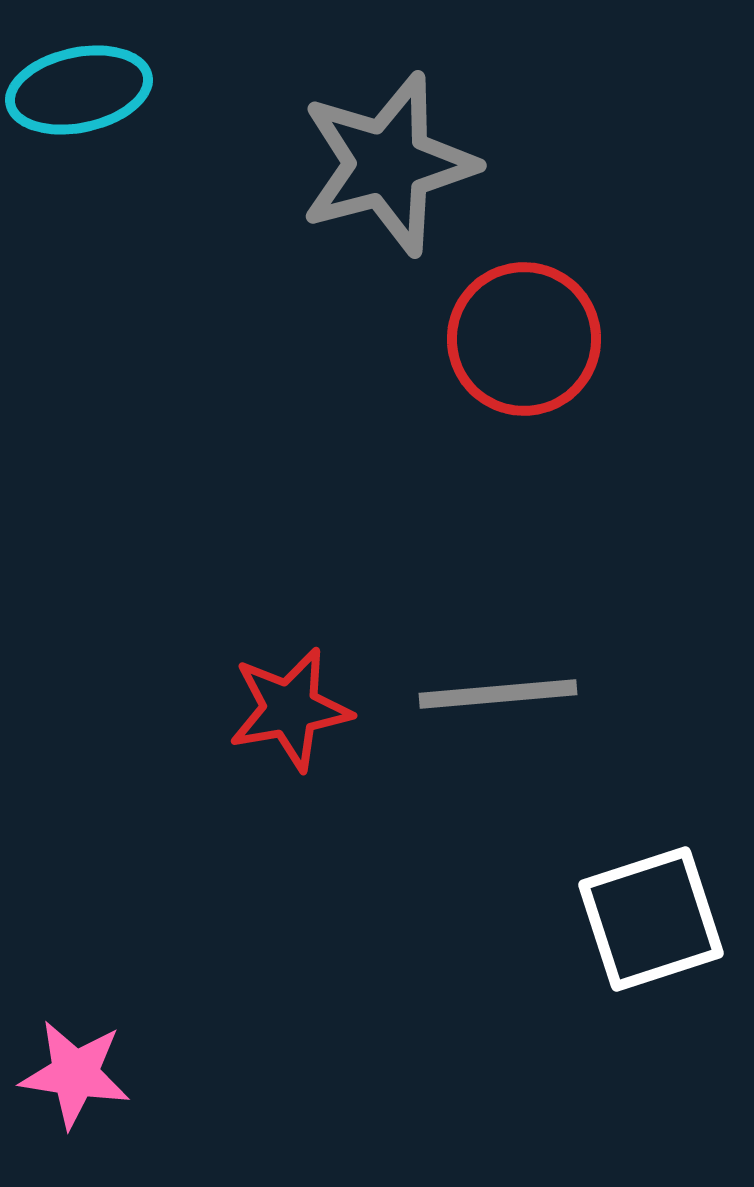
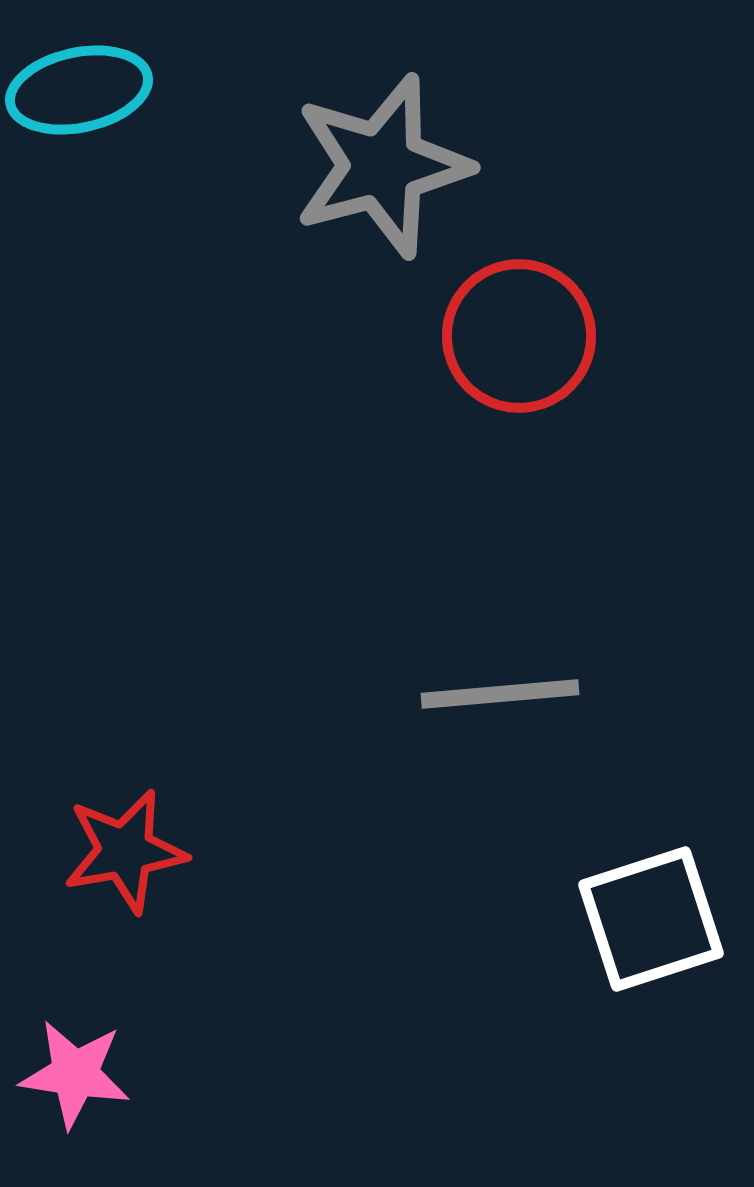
gray star: moved 6 px left, 2 px down
red circle: moved 5 px left, 3 px up
gray line: moved 2 px right
red star: moved 165 px left, 142 px down
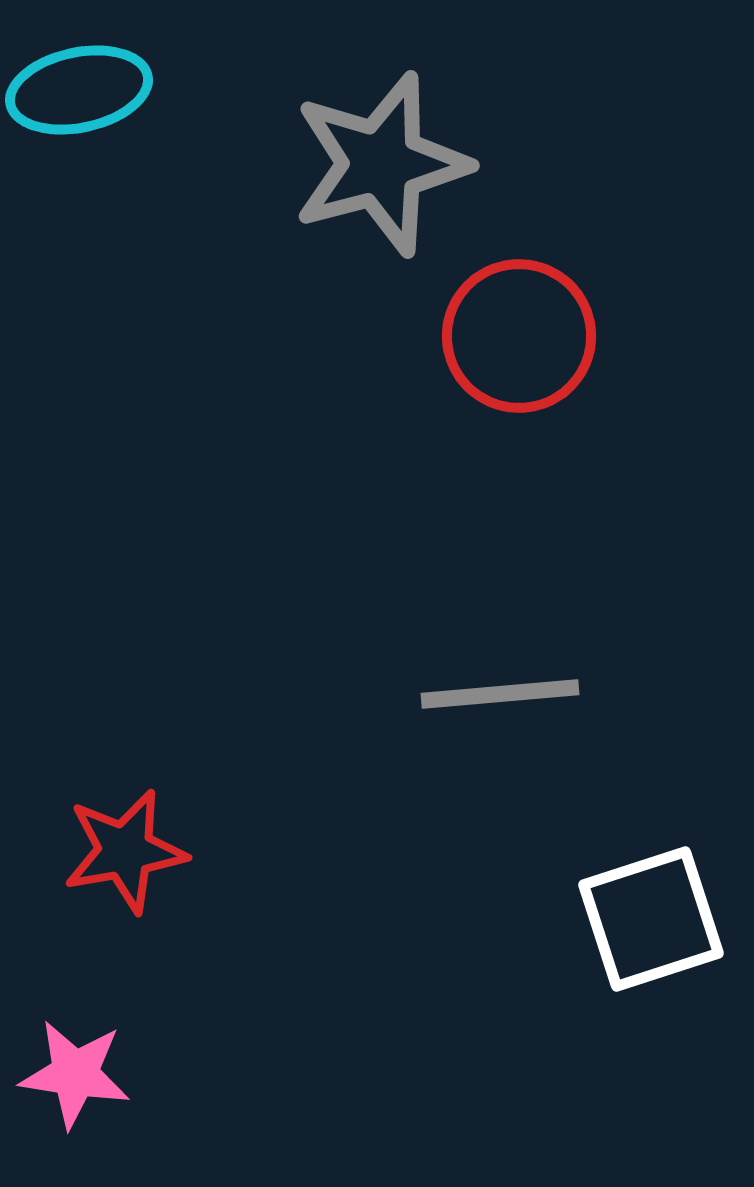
gray star: moved 1 px left, 2 px up
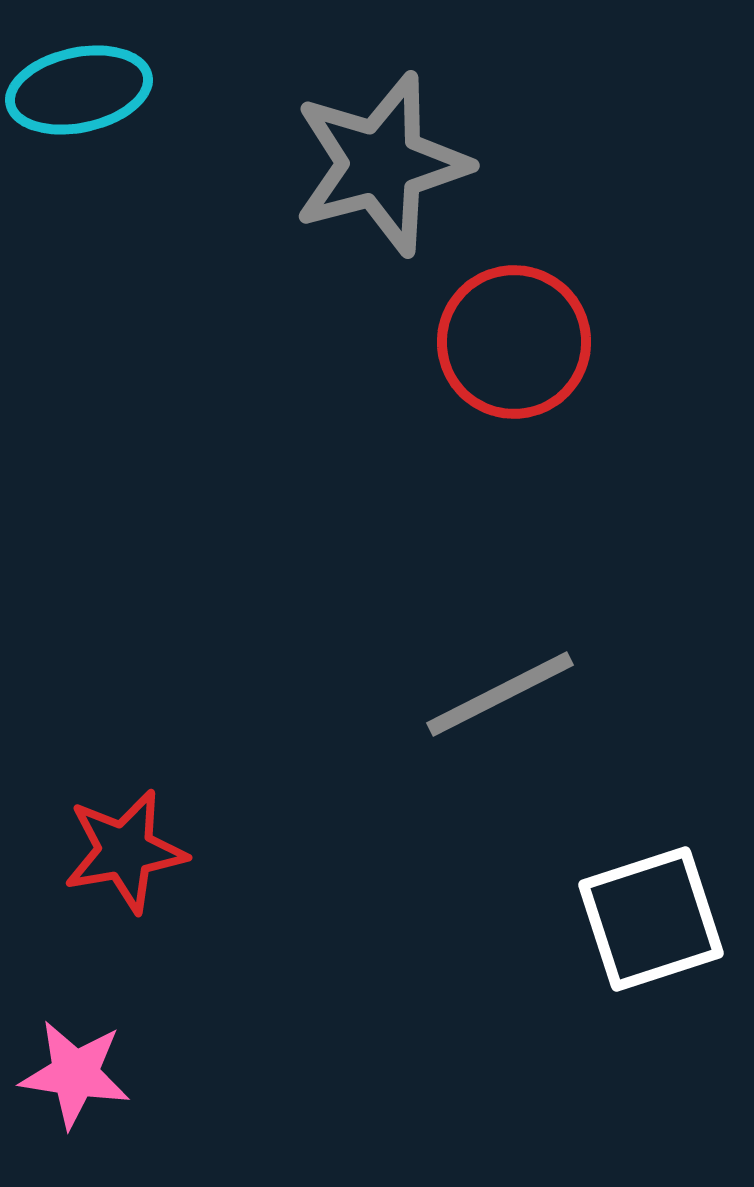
red circle: moved 5 px left, 6 px down
gray line: rotated 22 degrees counterclockwise
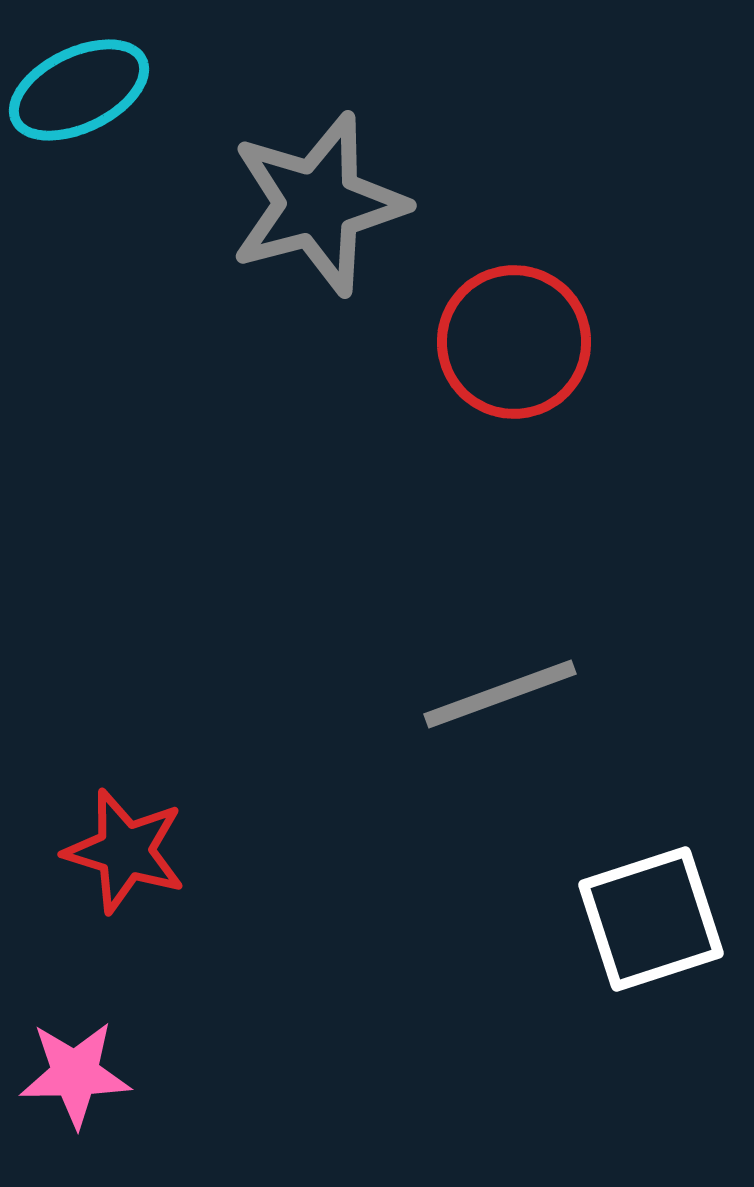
cyan ellipse: rotated 14 degrees counterclockwise
gray star: moved 63 px left, 40 px down
gray line: rotated 7 degrees clockwise
red star: rotated 27 degrees clockwise
pink star: rotated 10 degrees counterclockwise
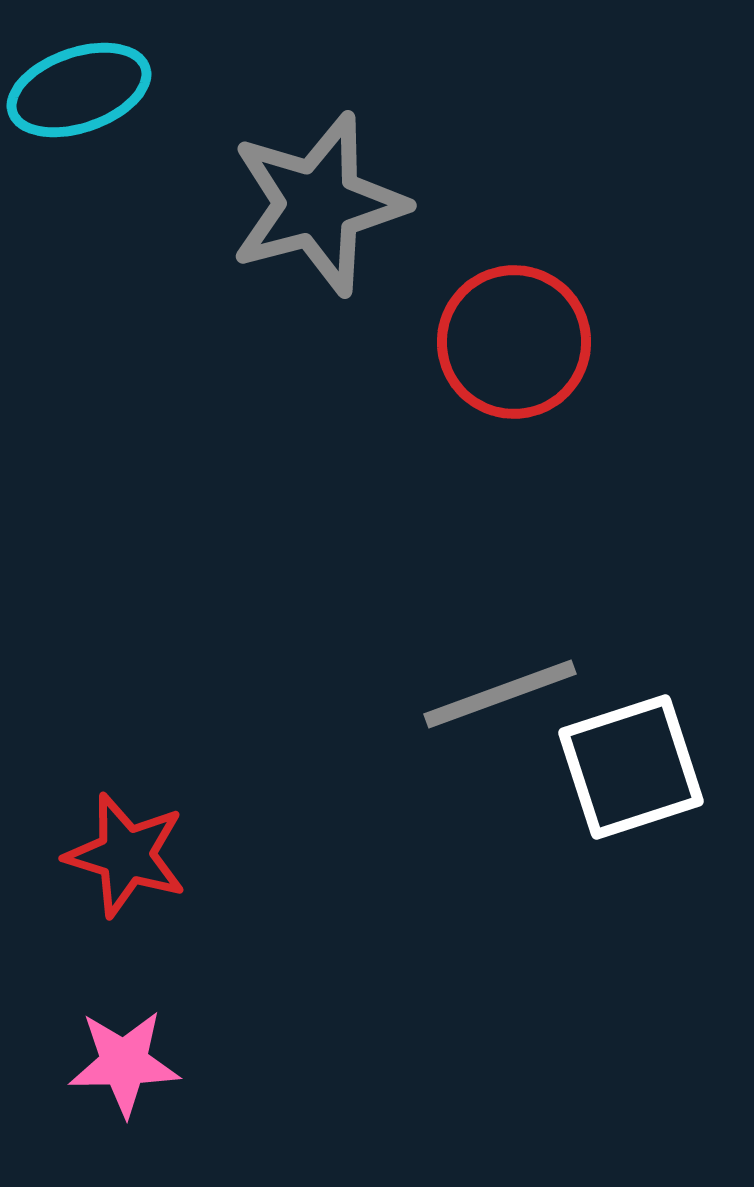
cyan ellipse: rotated 7 degrees clockwise
red star: moved 1 px right, 4 px down
white square: moved 20 px left, 152 px up
pink star: moved 49 px right, 11 px up
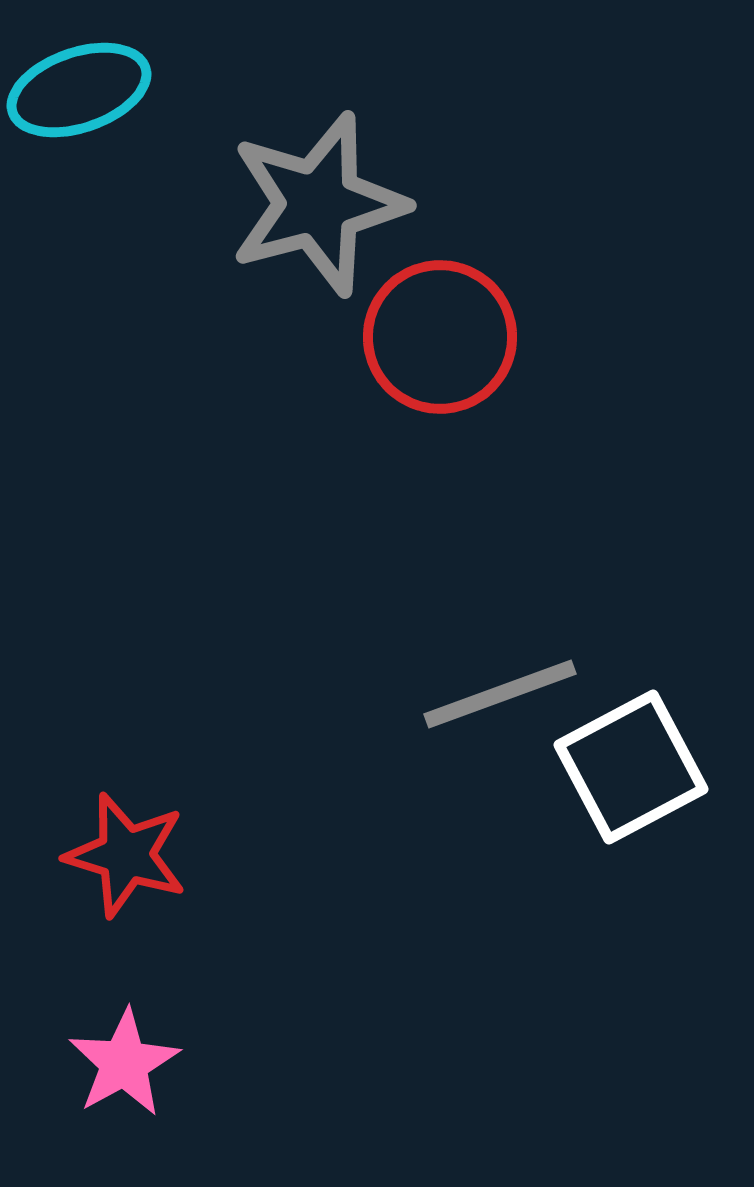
red circle: moved 74 px left, 5 px up
white square: rotated 10 degrees counterclockwise
pink star: rotated 28 degrees counterclockwise
